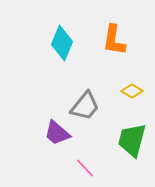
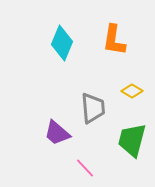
gray trapezoid: moved 8 px right, 2 px down; rotated 44 degrees counterclockwise
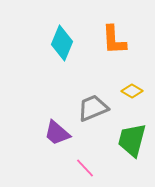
orange L-shape: rotated 12 degrees counterclockwise
gray trapezoid: rotated 108 degrees counterclockwise
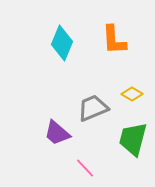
yellow diamond: moved 3 px down
green trapezoid: moved 1 px right, 1 px up
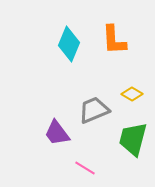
cyan diamond: moved 7 px right, 1 px down
gray trapezoid: moved 1 px right, 2 px down
purple trapezoid: rotated 12 degrees clockwise
pink line: rotated 15 degrees counterclockwise
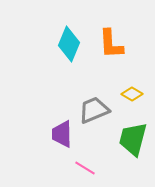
orange L-shape: moved 3 px left, 4 px down
purple trapezoid: moved 5 px right, 1 px down; rotated 36 degrees clockwise
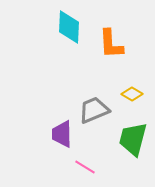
cyan diamond: moved 17 px up; rotated 20 degrees counterclockwise
pink line: moved 1 px up
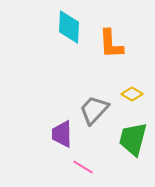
gray trapezoid: rotated 24 degrees counterclockwise
pink line: moved 2 px left
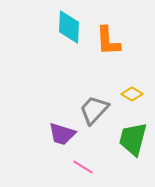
orange L-shape: moved 3 px left, 3 px up
purple trapezoid: rotated 72 degrees counterclockwise
